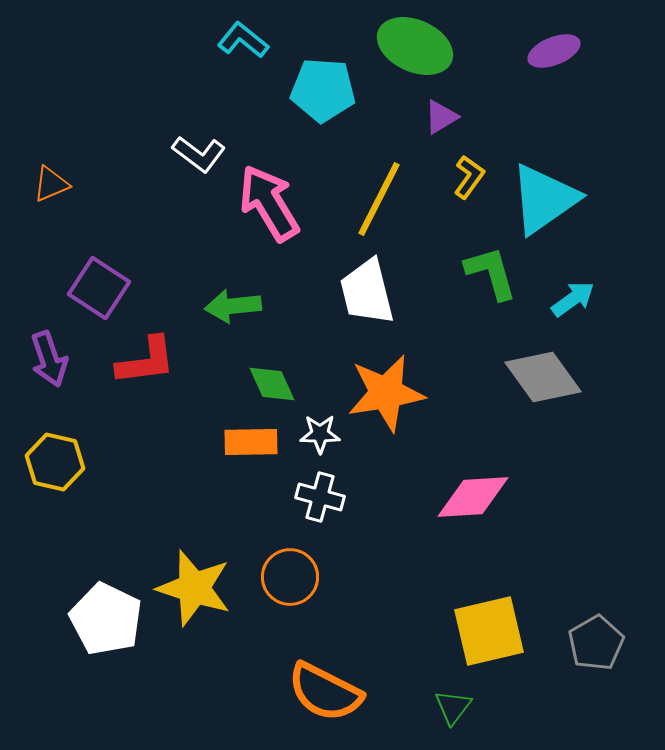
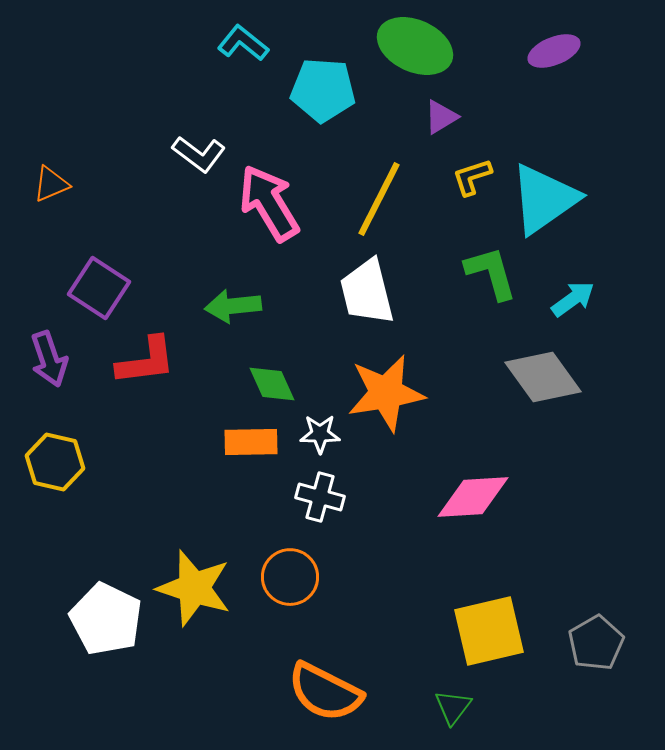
cyan L-shape: moved 3 px down
yellow L-shape: moved 3 px right; rotated 144 degrees counterclockwise
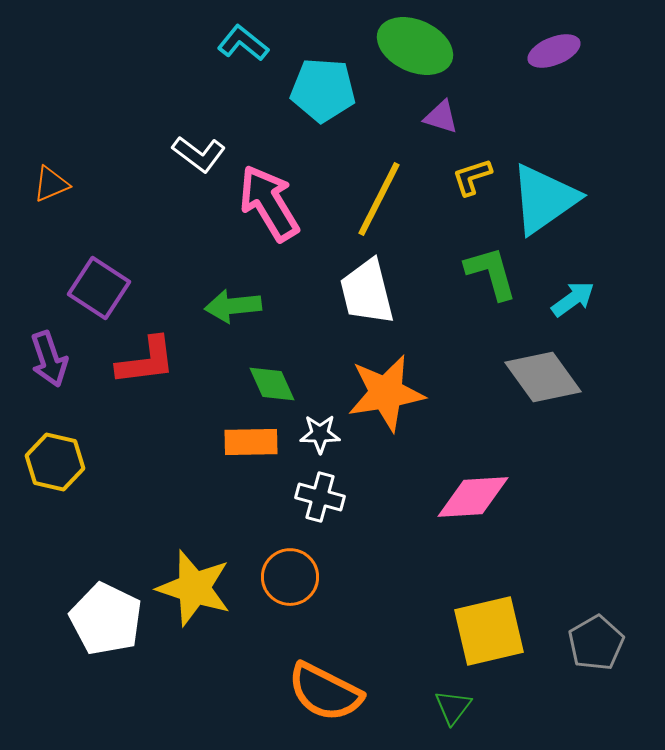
purple triangle: rotated 48 degrees clockwise
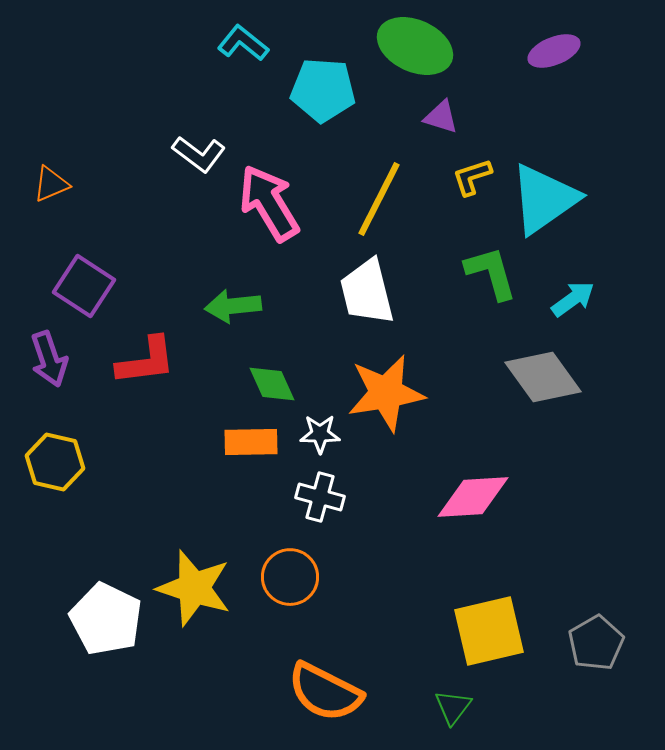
purple square: moved 15 px left, 2 px up
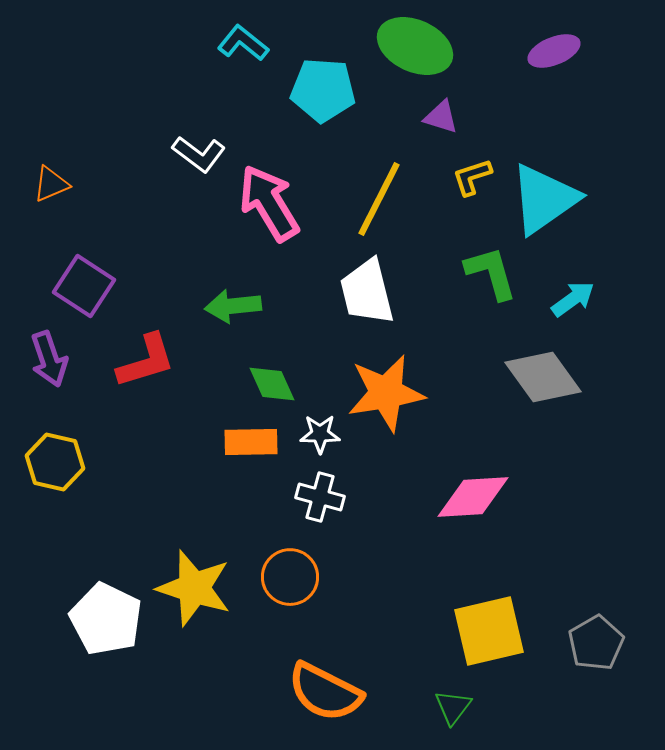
red L-shape: rotated 10 degrees counterclockwise
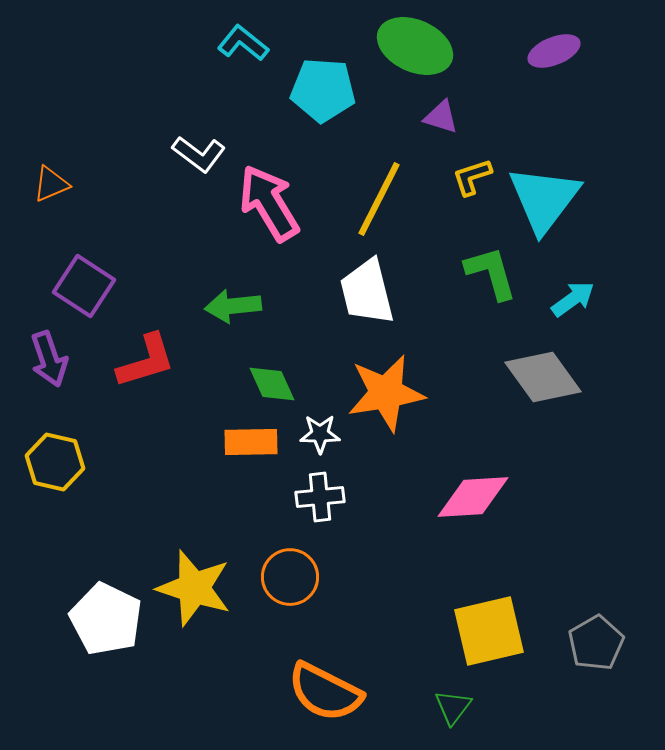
cyan triangle: rotated 18 degrees counterclockwise
white cross: rotated 21 degrees counterclockwise
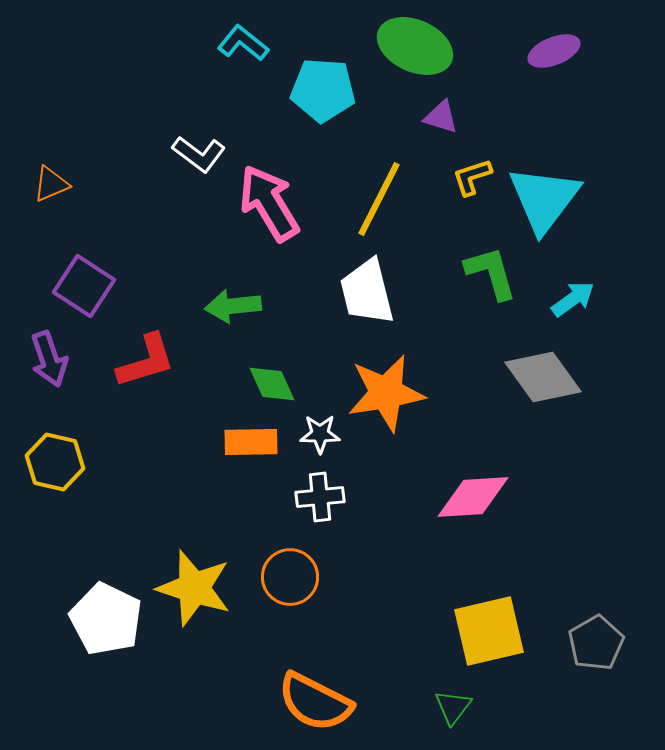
orange semicircle: moved 10 px left, 10 px down
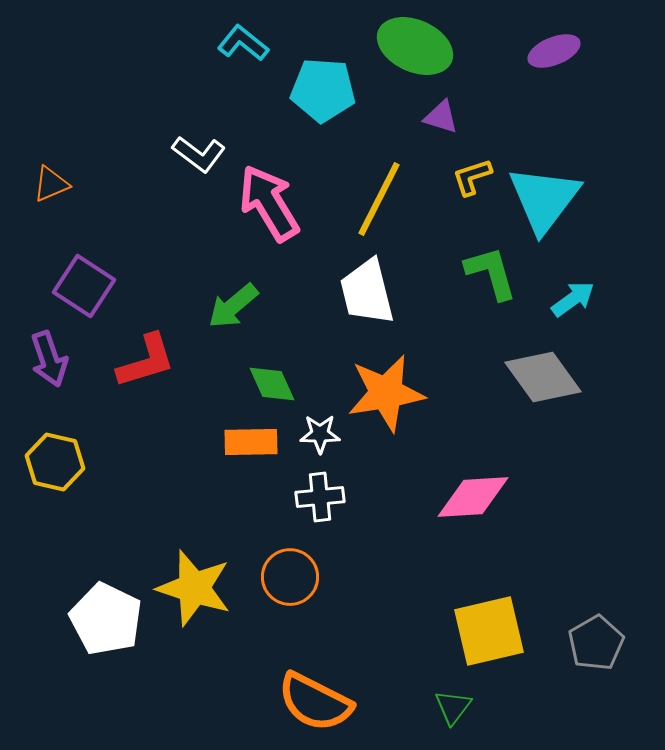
green arrow: rotated 34 degrees counterclockwise
